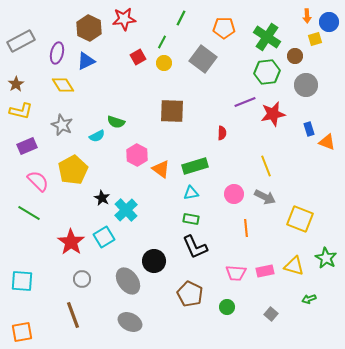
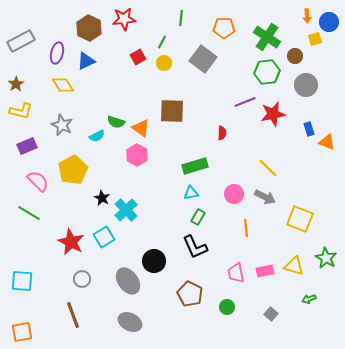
green line at (181, 18): rotated 21 degrees counterclockwise
yellow line at (266, 166): moved 2 px right, 2 px down; rotated 25 degrees counterclockwise
orange triangle at (161, 169): moved 20 px left, 41 px up
green rectangle at (191, 219): moved 7 px right, 2 px up; rotated 70 degrees counterclockwise
red star at (71, 242): rotated 8 degrees counterclockwise
pink trapezoid at (236, 273): rotated 75 degrees clockwise
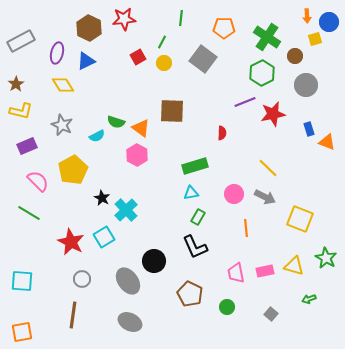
green hexagon at (267, 72): moved 5 px left, 1 px down; rotated 20 degrees counterclockwise
brown line at (73, 315): rotated 28 degrees clockwise
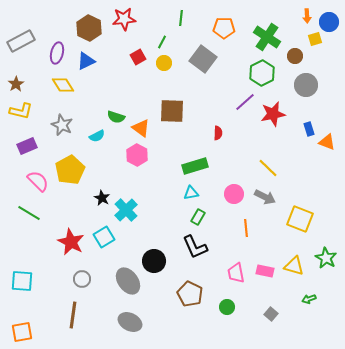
purple line at (245, 102): rotated 20 degrees counterclockwise
green semicircle at (116, 122): moved 5 px up
red semicircle at (222, 133): moved 4 px left
yellow pentagon at (73, 170): moved 3 px left
pink rectangle at (265, 271): rotated 24 degrees clockwise
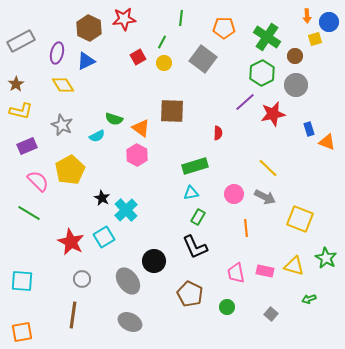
gray circle at (306, 85): moved 10 px left
green semicircle at (116, 117): moved 2 px left, 2 px down
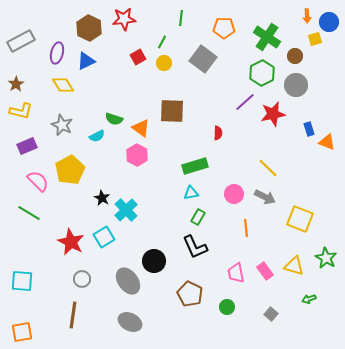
pink rectangle at (265, 271): rotated 42 degrees clockwise
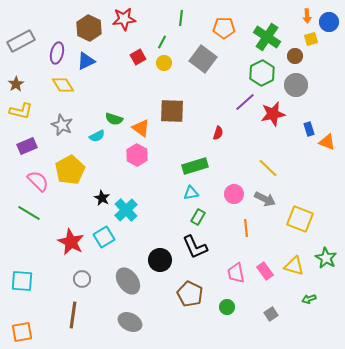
yellow square at (315, 39): moved 4 px left
red semicircle at (218, 133): rotated 16 degrees clockwise
gray arrow at (265, 197): moved 2 px down
black circle at (154, 261): moved 6 px right, 1 px up
gray square at (271, 314): rotated 16 degrees clockwise
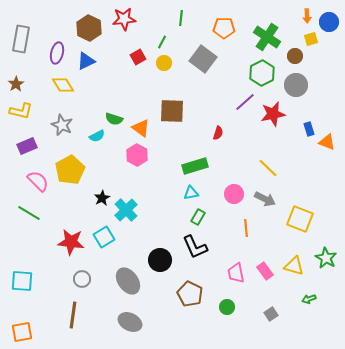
gray rectangle at (21, 41): moved 2 px up; rotated 52 degrees counterclockwise
black star at (102, 198): rotated 14 degrees clockwise
red star at (71, 242): rotated 20 degrees counterclockwise
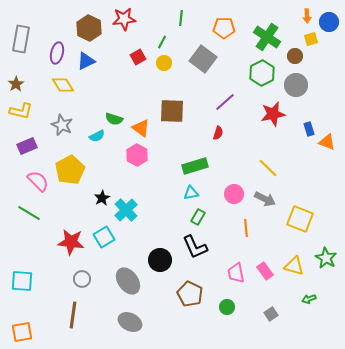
purple line at (245, 102): moved 20 px left
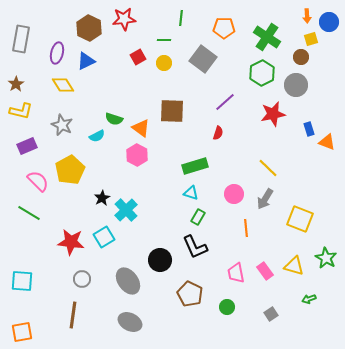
green line at (162, 42): moved 2 px right, 2 px up; rotated 64 degrees clockwise
brown circle at (295, 56): moved 6 px right, 1 px down
cyan triangle at (191, 193): rotated 28 degrees clockwise
gray arrow at (265, 199): rotated 95 degrees clockwise
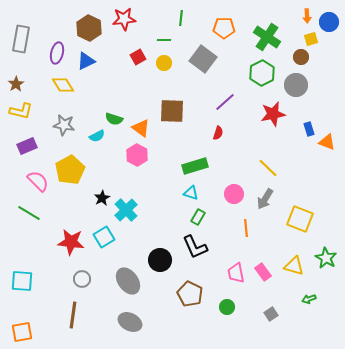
gray star at (62, 125): moved 2 px right; rotated 15 degrees counterclockwise
pink rectangle at (265, 271): moved 2 px left, 1 px down
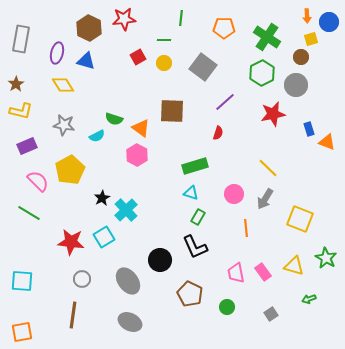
gray square at (203, 59): moved 8 px down
blue triangle at (86, 61): rotated 42 degrees clockwise
